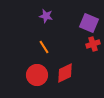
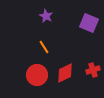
purple star: rotated 16 degrees clockwise
red cross: moved 26 px down
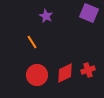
purple square: moved 10 px up
orange line: moved 12 px left, 5 px up
red cross: moved 5 px left
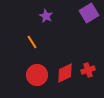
purple square: rotated 36 degrees clockwise
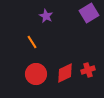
red circle: moved 1 px left, 1 px up
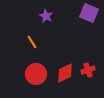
purple square: rotated 36 degrees counterclockwise
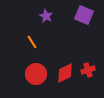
purple square: moved 5 px left, 2 px down
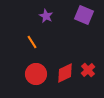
red cross: rotated 24 degrees counterclockwise
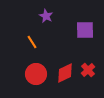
purple square: moved 1 px right, 15 px down; rotated 24 degrees counterclockwise
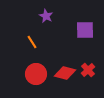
red diamond: rotated 40 degrees clockwise
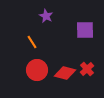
red cross: moved 1 px left, 1 px up
red circle: moved 1 px right, 4 px up
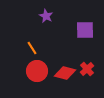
orange line: moved 6 px down
red circle: moved 1 px down
